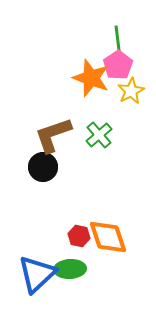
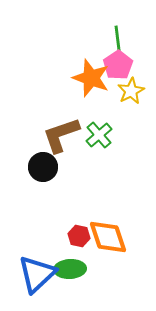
brown L-shape: moved 8 px right
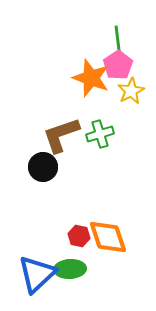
green cross: moved 1 px right, 1 px up; rotated 24 degrees clockwise
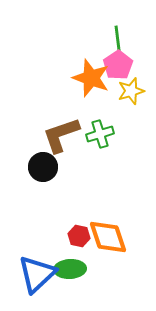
yellow star: rotated 12 degrees clockwise
